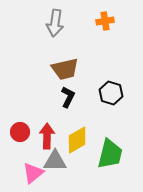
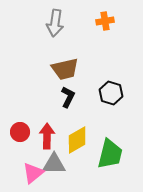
gray triangle: moved 1 px left, 3 px down
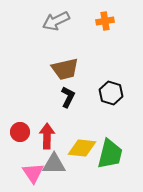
gray arrow: moved 1 px right, 2 px up; rotated 56 degrees clockwise
yellow diamond: moved 5 px right, 8 px down; rotated 36 degrees clockwise
pink triangle: rotated 25 degrees counterclockwise
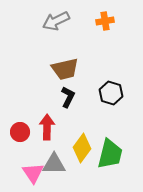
red arrow: moved 9 px up
yellow diamond: rotated 60 degrees counterclockwise
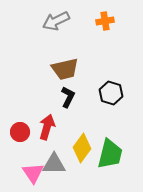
red arrow: rotated 15 degrees clockwise
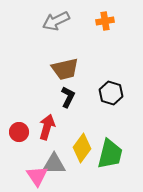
red circle: moved 1 px left
pink triangle: moved 4 px right, 3 px down
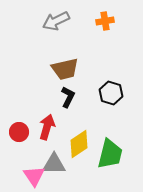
yellow diamond: moved 3 px left, 4 px up; rotated 20 degrees clockwise
pink triangle: moved 3 px left
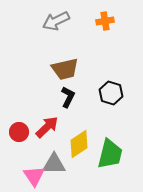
red arrow: rotated 30 degrees clockwise
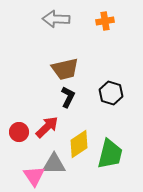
gray arrow: moved 2 px up; rotated 28 degrees clockwise
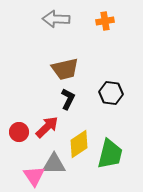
black hexagon: rotated 10 degrees counterclockwise
black L-shape: moved 2 px down
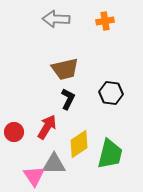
red arrow: rotated 15 degrees counterclockwise
red circle: moved 5 px left
